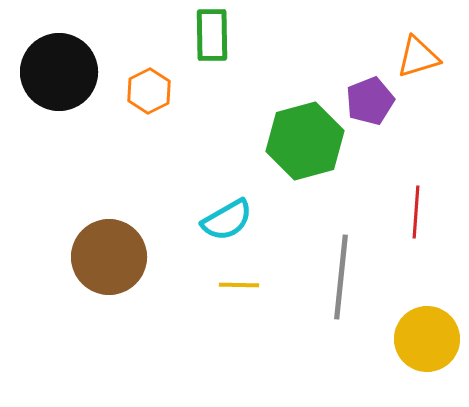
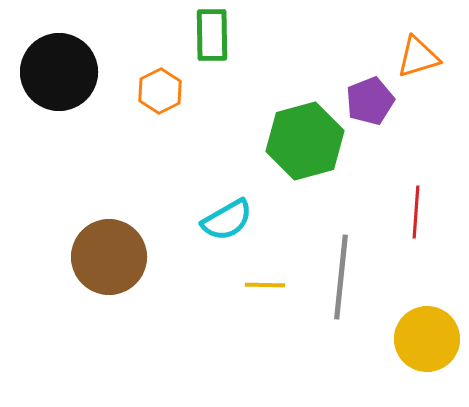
orange hexagon: moved 11 px right
yellow line: moved 26 px right
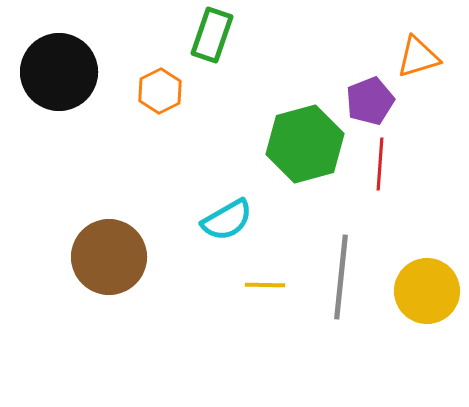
green rectangle: rotated 20 degrees clockwise
green hexagon: moved 3 px down
red line: moved 36 px left, 48 px up
yellow circle: moved 48 px up
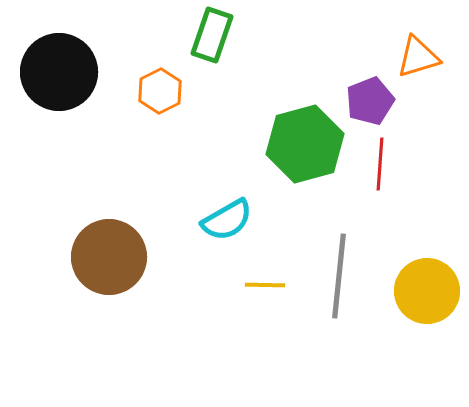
gray line: moved 2 px left, 1 px up
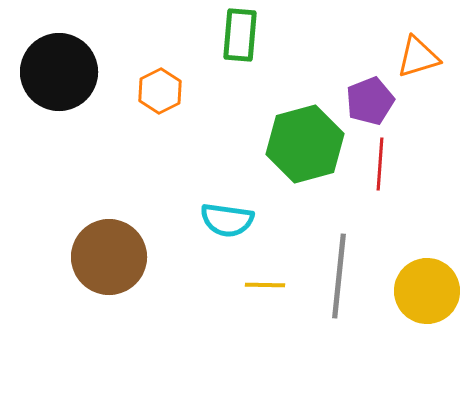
green rectangle: moved 28 px right; rotated 14 degrees counterclockwise
cyan semicircle: rotated 38 degrees clockwise
